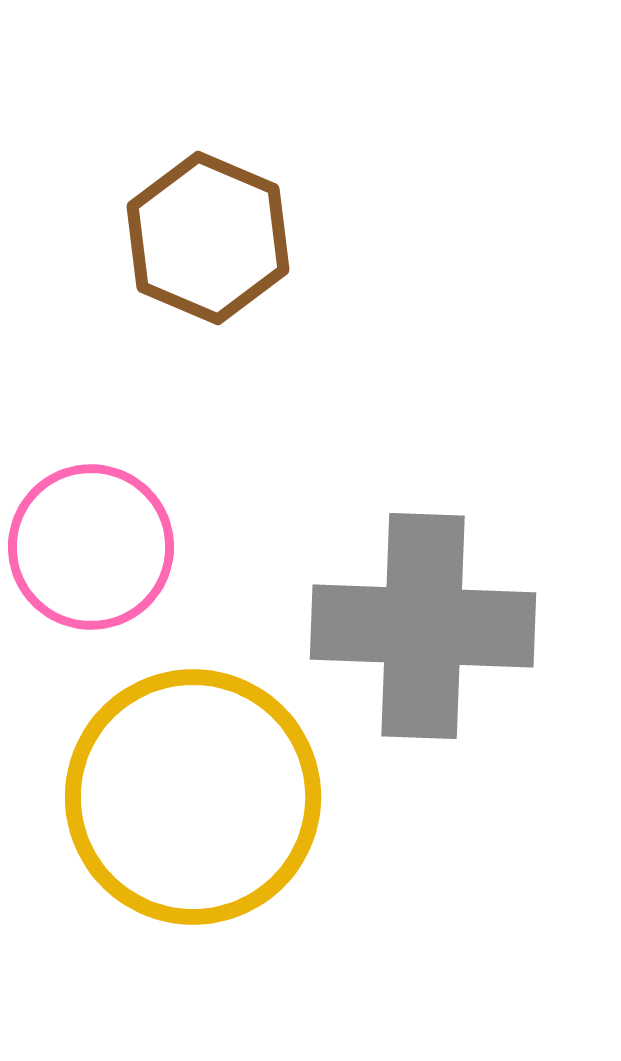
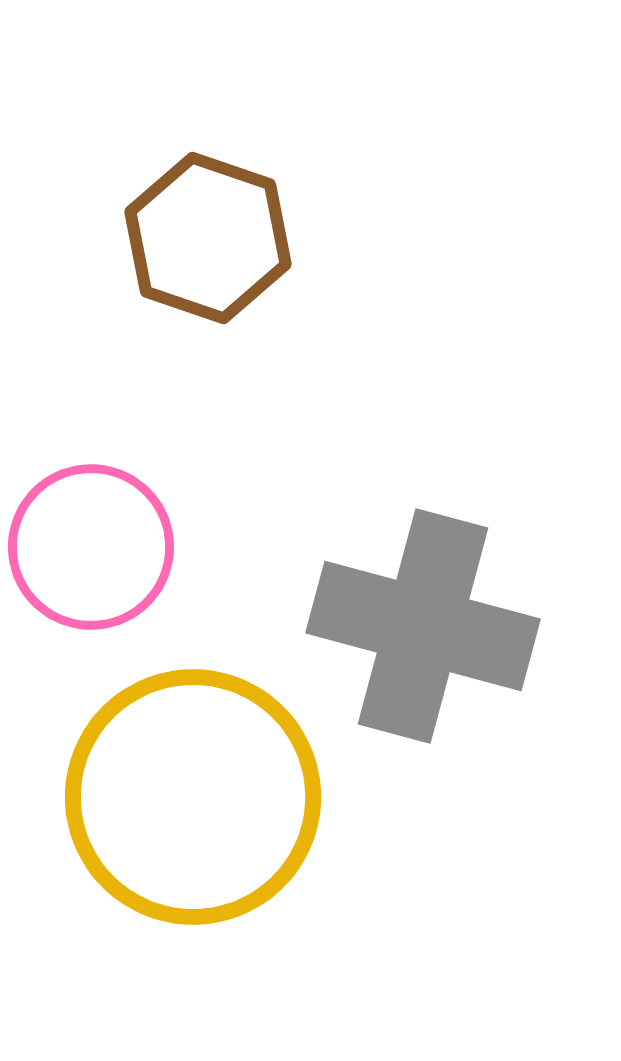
brown hexagon: rotated 4 degrees counterclockwise
gray cross: rotated 13 degrees clockwise
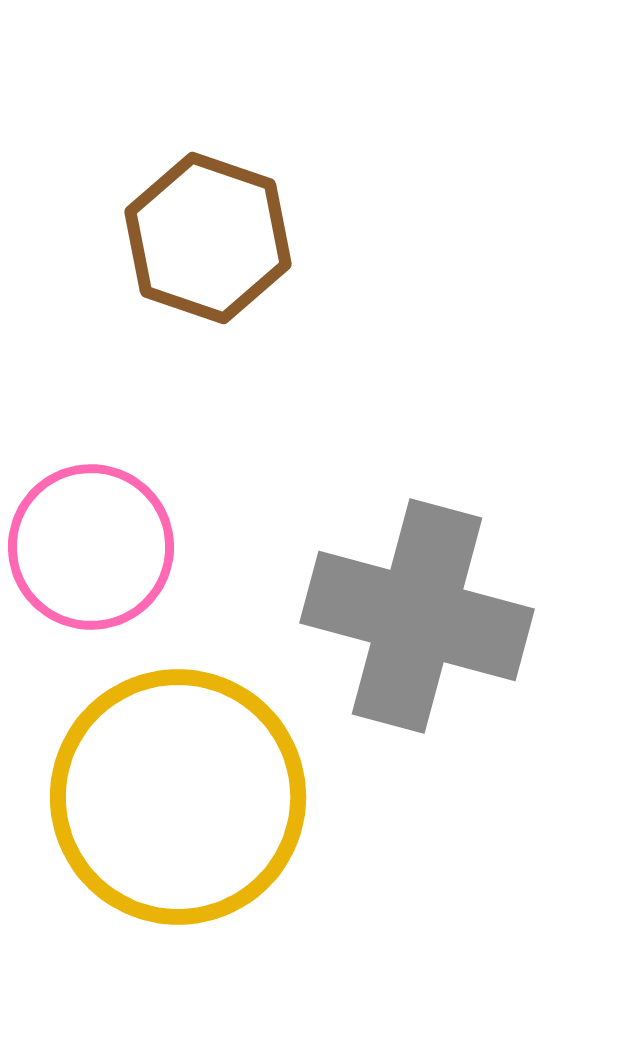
gray cross: moved 6 px left, 10 px up
yellow circle: moved 15 px left
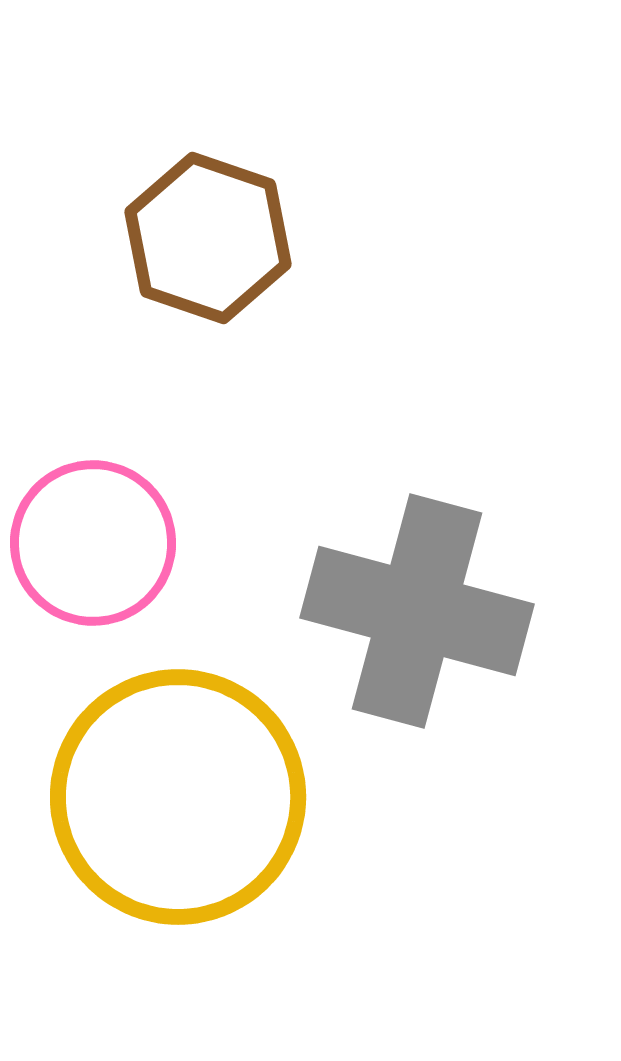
pink circle: moved 2 px right, 4 px up
gray cross: moved 5 px up
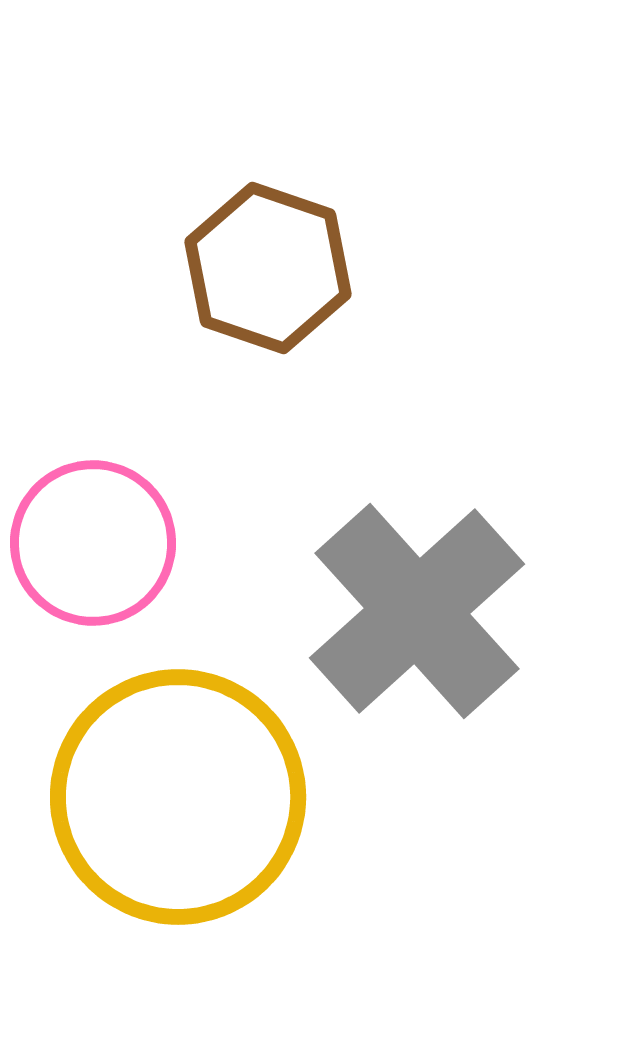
brown hexagon: moved 60 px right, 30 px down
gray cross: rotated 33 degrees clockwise
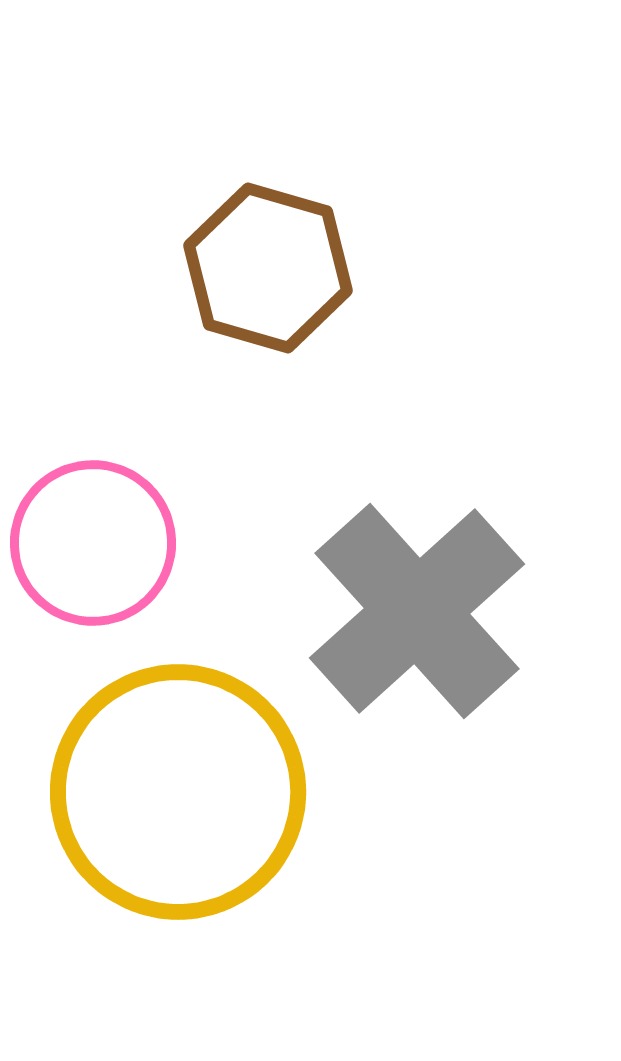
brown hexagon: rotated 3 degrees counterclockwise
yellow circle: moved 5 px up
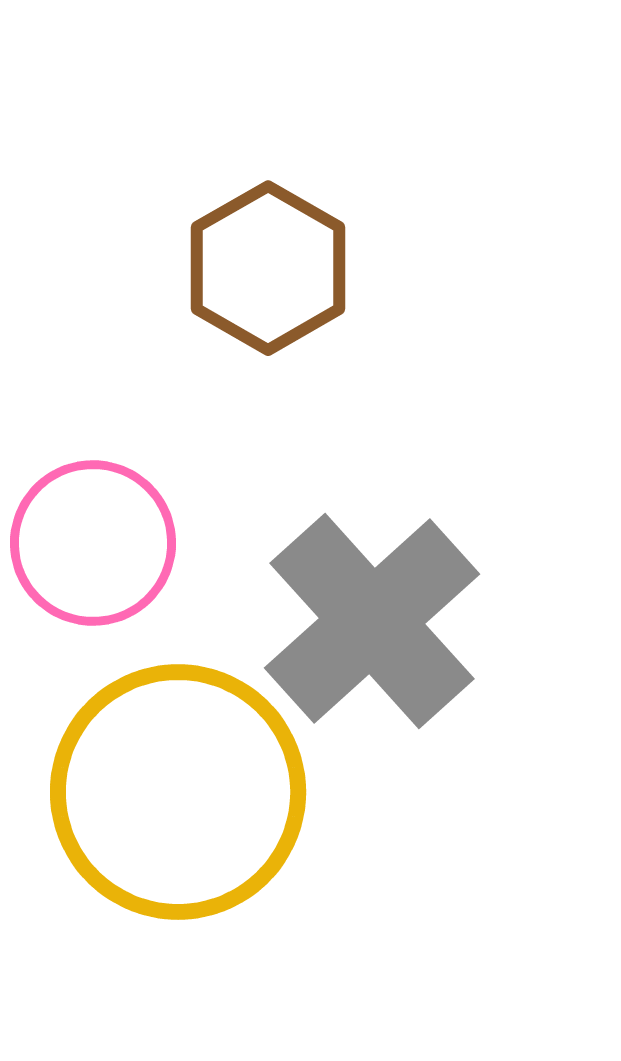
brown hexagon: rotated 14 degrees clockwise
gray cross: moved 45 px left, 10 px down
